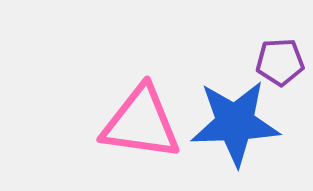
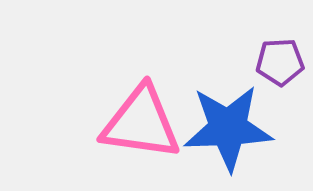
blue star: moved 7 px left, 5 px down
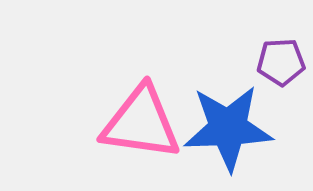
purple pentagon: moved 1 px right
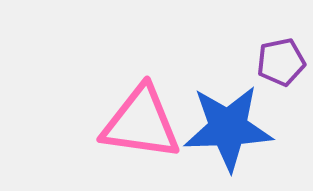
purple pentagon: rotated 9 degrees counterclockwise
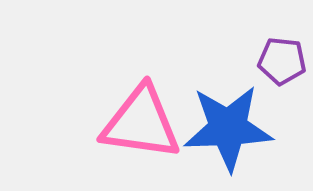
purple pentagon: moved 1 px right, 1 px up; rotated 18 degrees clockwise
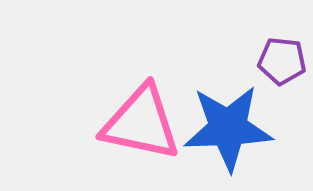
pink triangle: rotated 4 degrees clockwise
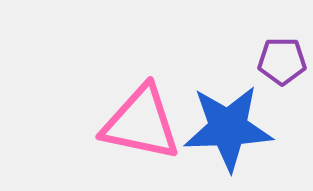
purple pentagon: rotated 6 degrees counterclockwise
